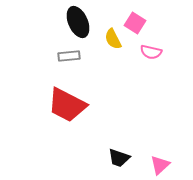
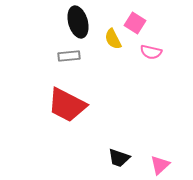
black ellipse: rotated 8 degrees clockwise
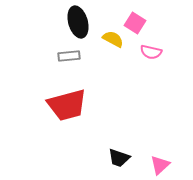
yellow semicircle: rotated 145 degrees clockwise
red trapezoid: rotated 42 degrees counterclockwise
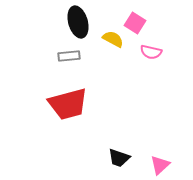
red trapezoid: moved 1 px right, 1 px up
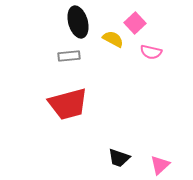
pink square: rotated 15 degrees clockwise
